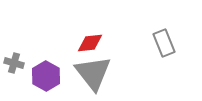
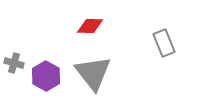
red diamond: moved 17 px up; rotated 8 degrees clockwise
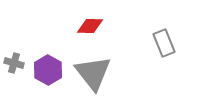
purple hexagon: moved 2 px right, 6 px up
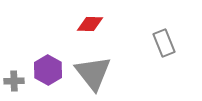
red diamond: moved 2 px up
gray cross: moved 18 px down; rotated 18 degrees counterclockwise
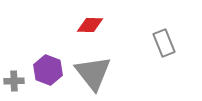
red diamond: moved 1 px down
purple hexagon: rotated 8 degrees counterclockwise
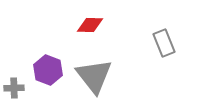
gray triangle: moved 1 px right, 3 px down
gray cross: moved 7 px down
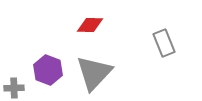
gray triangle: moved 3 px up; rotated 21 degrees clockwise
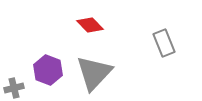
red diamond: rotated 44 degrees clockwise
gray cross: rotated 12 degrees counterclockwise
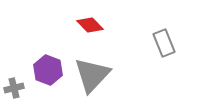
gray triangle: moved 2 px left, 2 px down
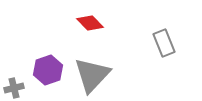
red diamond: moved 2 px up
purple hexagon: rotated 20 degrees clockwise
